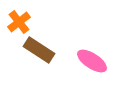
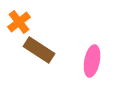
pink ellipse: rotated 68 degrees clockwise
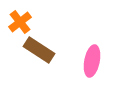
orange cross: moved 1 px right
